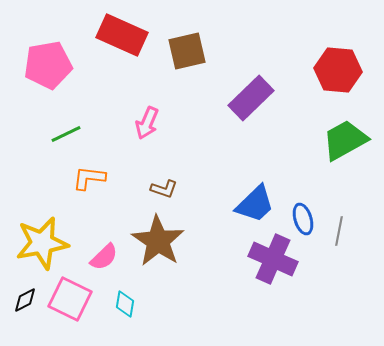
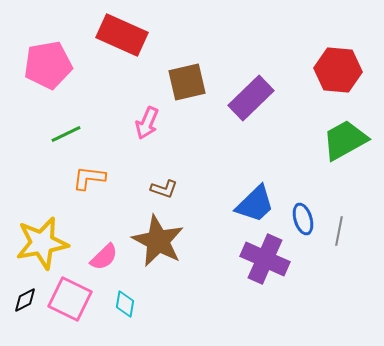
brown square: moved 31 px down
brown star: rotated 6 degrees counterclockwise
purple cross: moved 8 px left
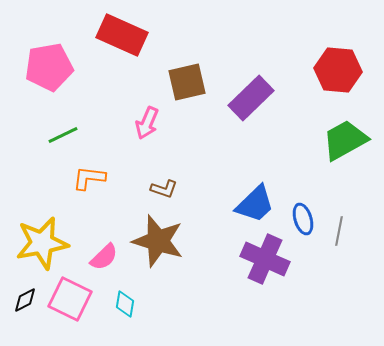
pink pentagon: moved 1 px right, 2 px down
green line: moved 3 px left, 1 px down
brown star: rotated 10 degrees counterclockwise
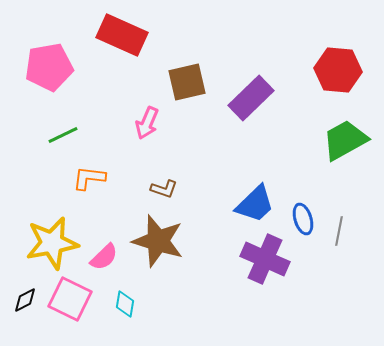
yellow star: moved 10 px right
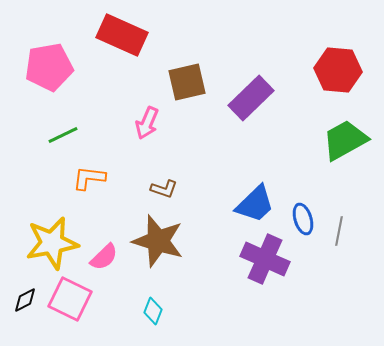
cyan diamond: moved 28 px right, 7 px down; rotated 12 degrees clockwise
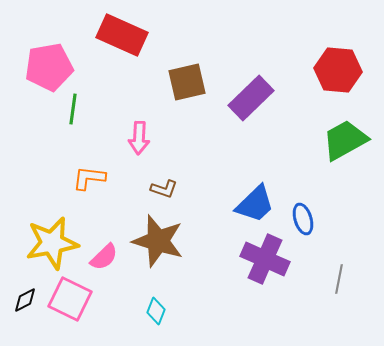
pink arrow: moved 8 px left, 15 px down; rotated 20 degrees counterclockwise
green line: moved 10 px right, 26 px up; rotated 56 degrees counterclockwise
gray line: moved 48 px down
cyan diamond: moved 3 px right
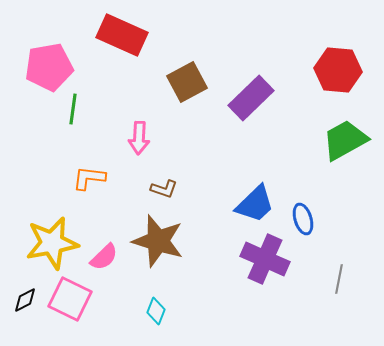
brown square: rotated 15 degrees counterclockwise
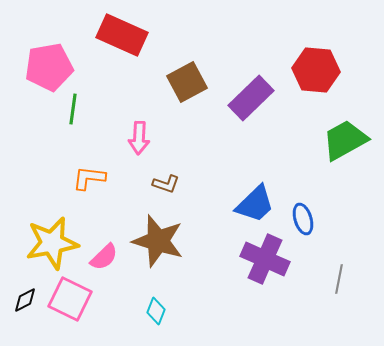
red hexagon: moved 22 px left
brown L-shape: moved 2 px right, 5 px up
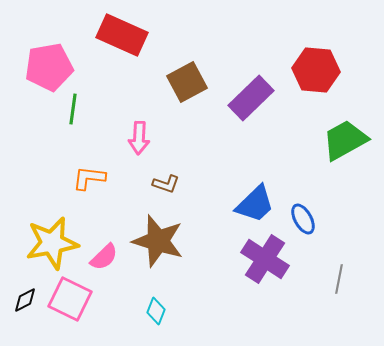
blue ellipse: rotated 12 degrees counterclockwise
purple cross: rotated 9 degrees clockwise
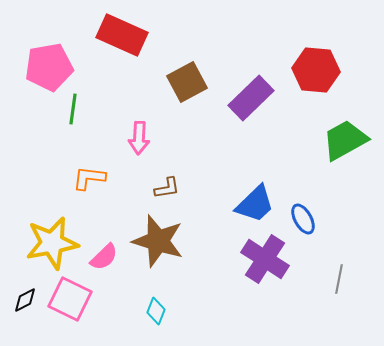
brown L-shape: moved 1 px right, 4 px down; rotated 28 degrees counterclockwise
